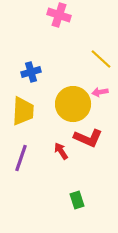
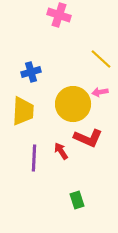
purple line: moved 13 px right; rotated 16 degrees counterclockwise
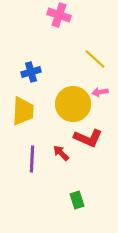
yellow line: moved 6 px left
red arrow: moved 2 px down; rotated 12 degrees counterclockwise
purple line: moved 2 px left, 1 px down
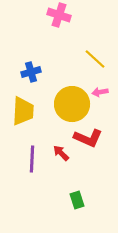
yellow circle: moved 1 px left
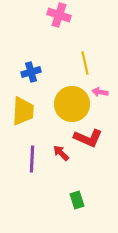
yellow line: moved 10 px left, 4 px down; rotated 35 degrees clockwise
pink arrow: rotated 21 degrees clockwise
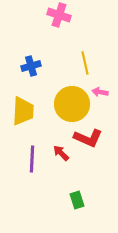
blue cross: moved 6 px up
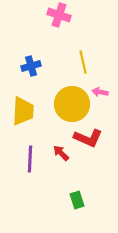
yellow line: moved 2 px left, 1 px up
purple line: moved 2 px left
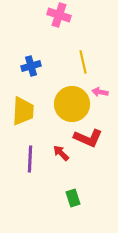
green rectangle: moved 4 px left, 2 px up
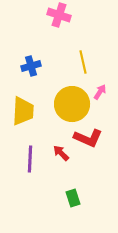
pink arrow: rotated 112 degrees clockwise
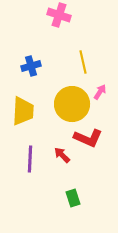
red arrow: moved 1 px right, 2 px down
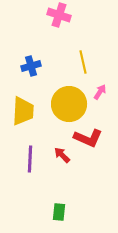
yellow circle: moved 3 px left
green rectangle: moved 14 px left, 14 px down; rotated 24 degrees clockwise
